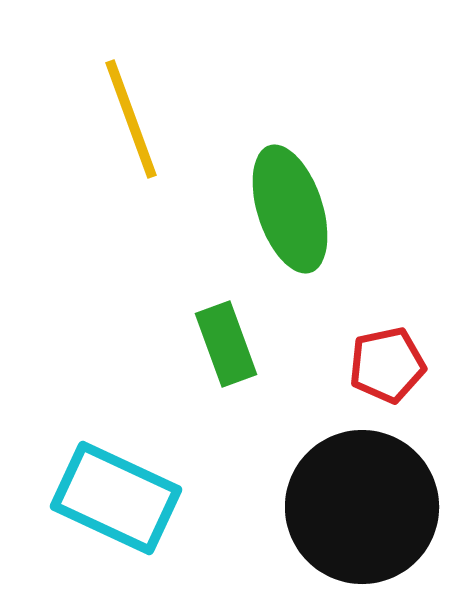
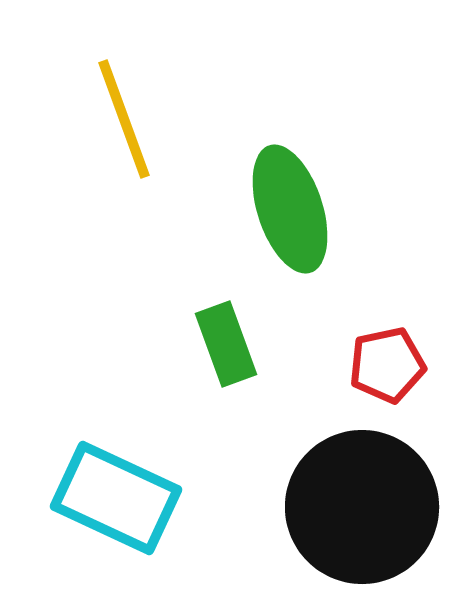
yellow line: moved 7 px left
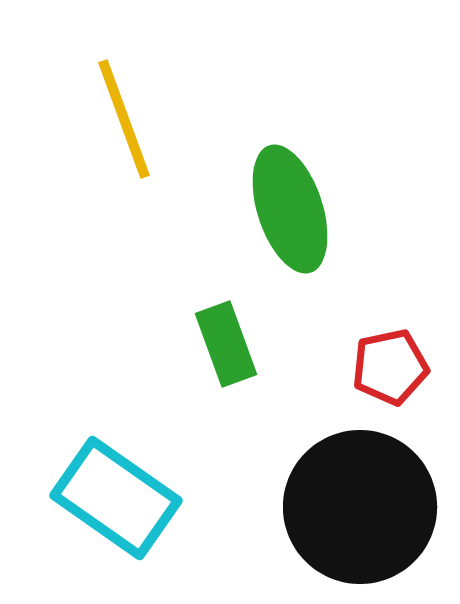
red pentagon: moved 3 px right, 2 px down
cyan rectangle: rotated 10 degrees clockwise
black circle: moved 2 px left
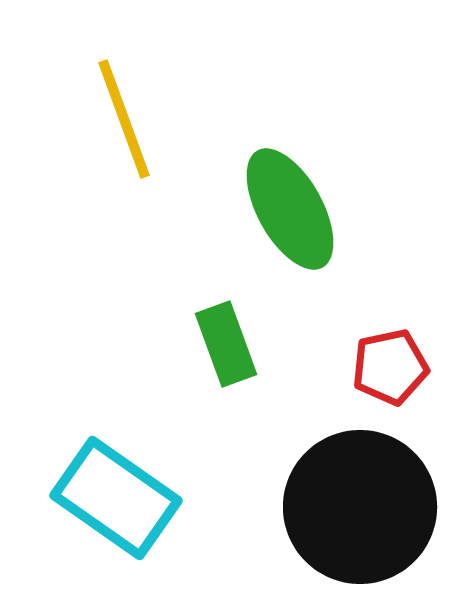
green ellipse: rotated 11 degrees counterclockwise
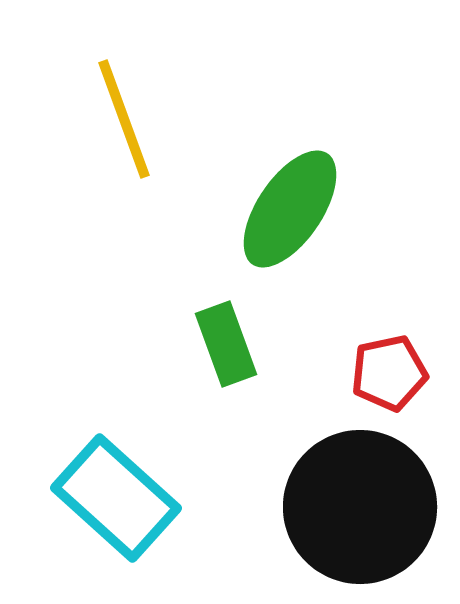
green ellipse: rotated 63 degrees clockwise
red pentagon: moved 1 px left, 6 px down
cyan rectangle: rotated 7 degrees clockwise
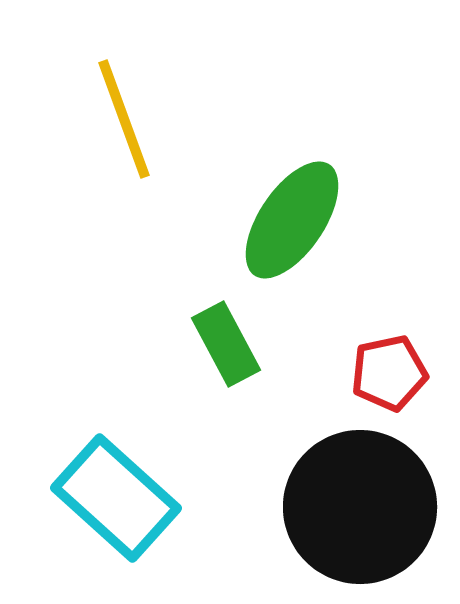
green ellipse: moved 2 px right, 11 px down
green rectangle: rotated 8 degrees counterclockwise
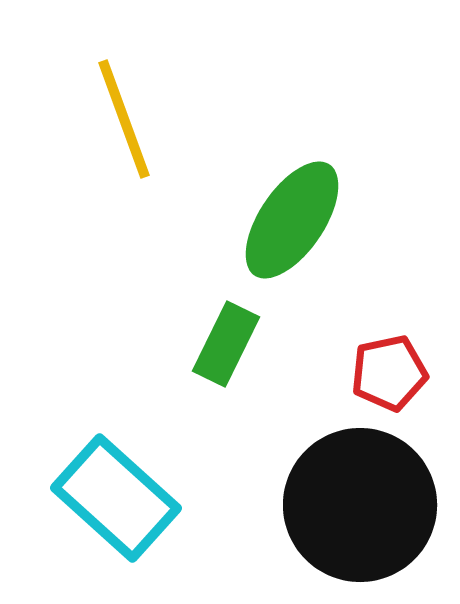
green rectangle: rotated 54 degrees clockwise
black circle: moved 2 px up
